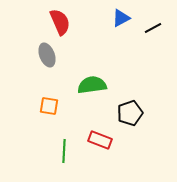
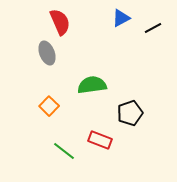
gray ellipse: moved 2 px up
orange square: rotated 36 degrees clockwise
green line: rotated 55 degrees counterclockwise
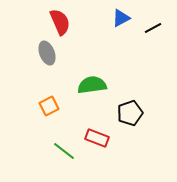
orange square: rotated 18 degrees clockwise
red rectangle: moved 3 px left, 2 px up
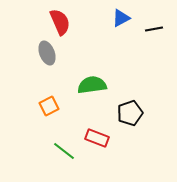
black line: moved 1 px right, 1 px down; rotated 18 degrees clockwise
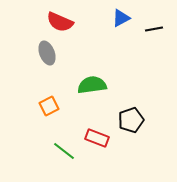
red semicircle: rotated 136 degrees clockwise
black pentagon: moved 1 px right, 7 px down
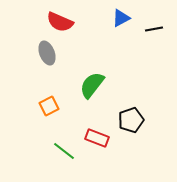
green semicircle: rotated 44 degrees counterclockwise
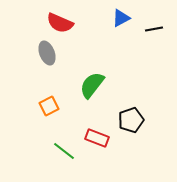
red semicircle: moved 1 px down
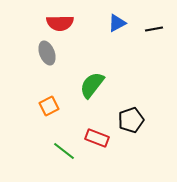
blue triangle: moved 4 px left, 5 px down
red semicircle: rotated 24 degrees counterclockwise
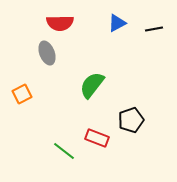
orange square: moved 27 px left, 12 px up
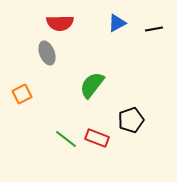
green line: moved 2 px right, 12 px up
